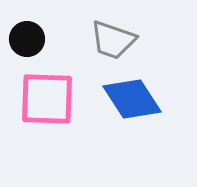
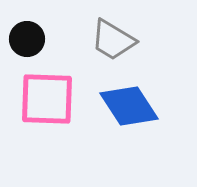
gray trapezoid: rotated 12 degrees clockwise
blue diamond: moved 3 px left, 7 px down
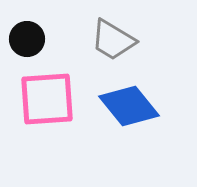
pink square: rotated 6 degrees counterclockwise
blue diamond: rotated 6 degrees counterclockwise
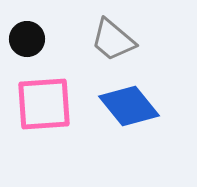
gray trapezoid: rotated 9 degrees clockwise
pink square: moved 3 px left, 5 px down
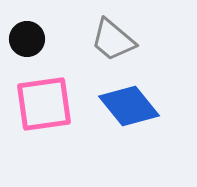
pink square: rotated 4 degrees counterclockwise
